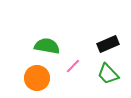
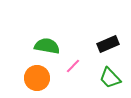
green trapezoid: moved 2 px right, 4 px down
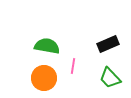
pink line: rotated 35 degrees counterclockwise
orange circle: moved 7 px right
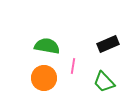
green trapezoid: moved 6 px left, 4 px down
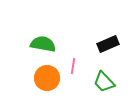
green semicircle: moved 4 px left, 2 px up
orange circle: moved 3 px right
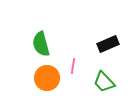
green semicircle: moved 2 px left; rotated 115 degrees counterclockwise
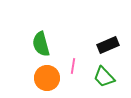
black rectangle: moved 1 px down
green trapezoid: moved 5 px up
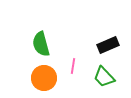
orange circle: moved 3 px left
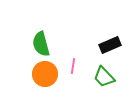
black rectangle: moved 2 px right
orange circle: moved 1 px right, 4 px up
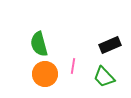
green semicircle: moved 2 px left
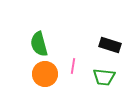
black rectangle: rotated 40 degrees clockwise
green trapezoid: rotated 40 degrees counterclockwise
